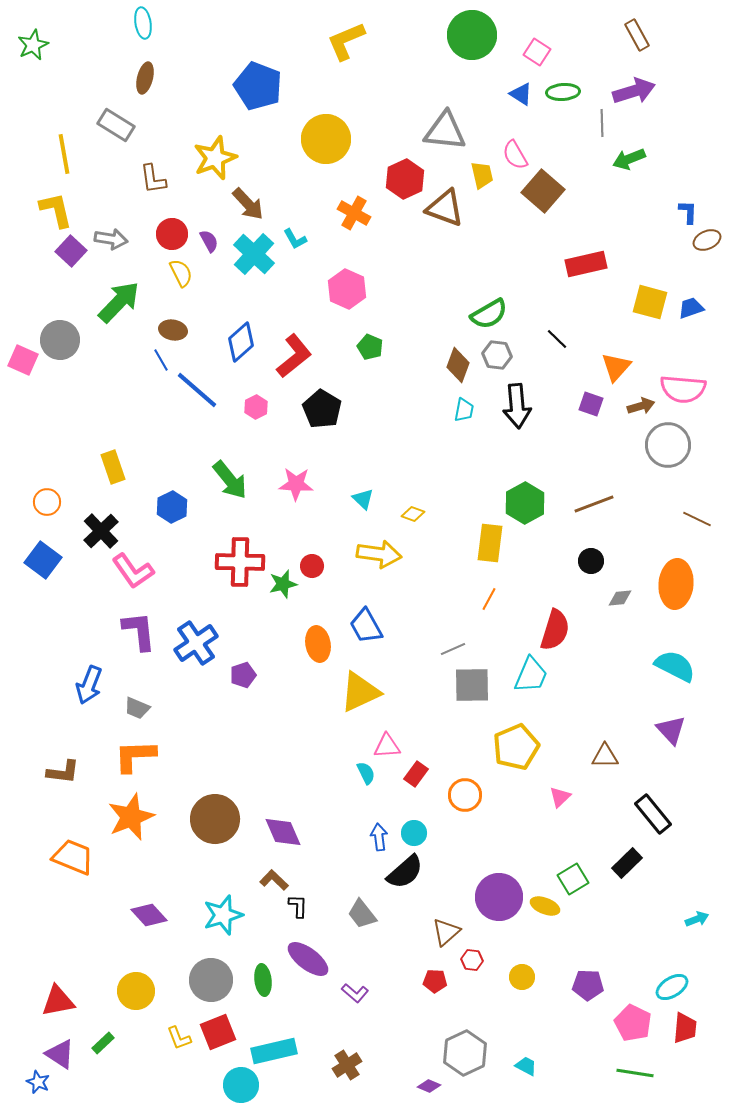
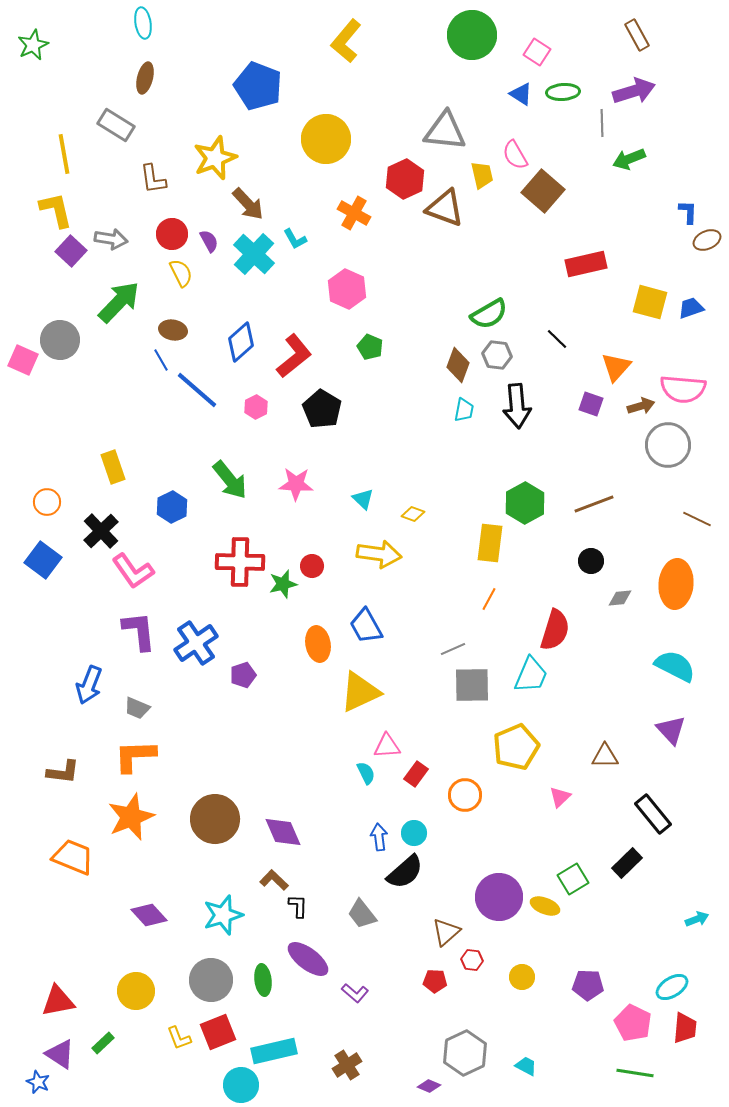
yellow L-shape at (346, 41): rotated 27 degrees counterclockwise
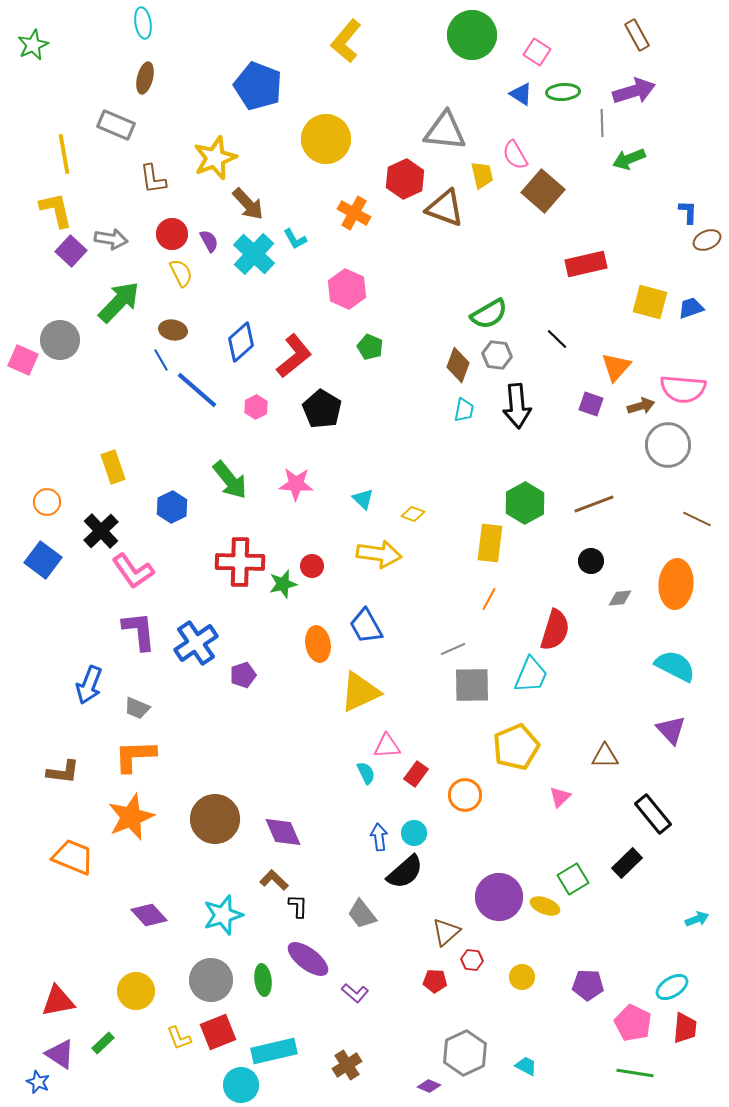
gray rectangle at (116, 125): rotated 9 degrees counterclockwise
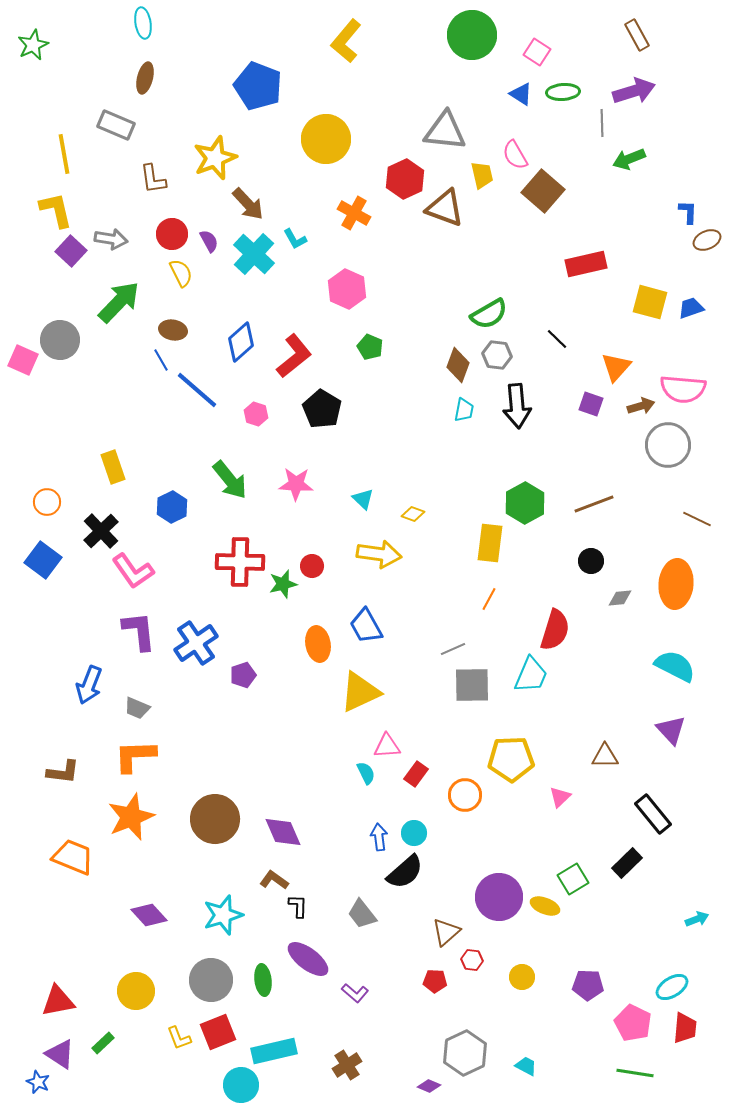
pink hexagon at (256, 407): moved 7 px down; rotated 15 degrees counterclockwise
yellow pentagon at (516, 747): moved 5 px left, 12 px down; rotated 21 degrees clockwise
brown L-shape at (274, 880): rotated 8 degrees counterclockwise
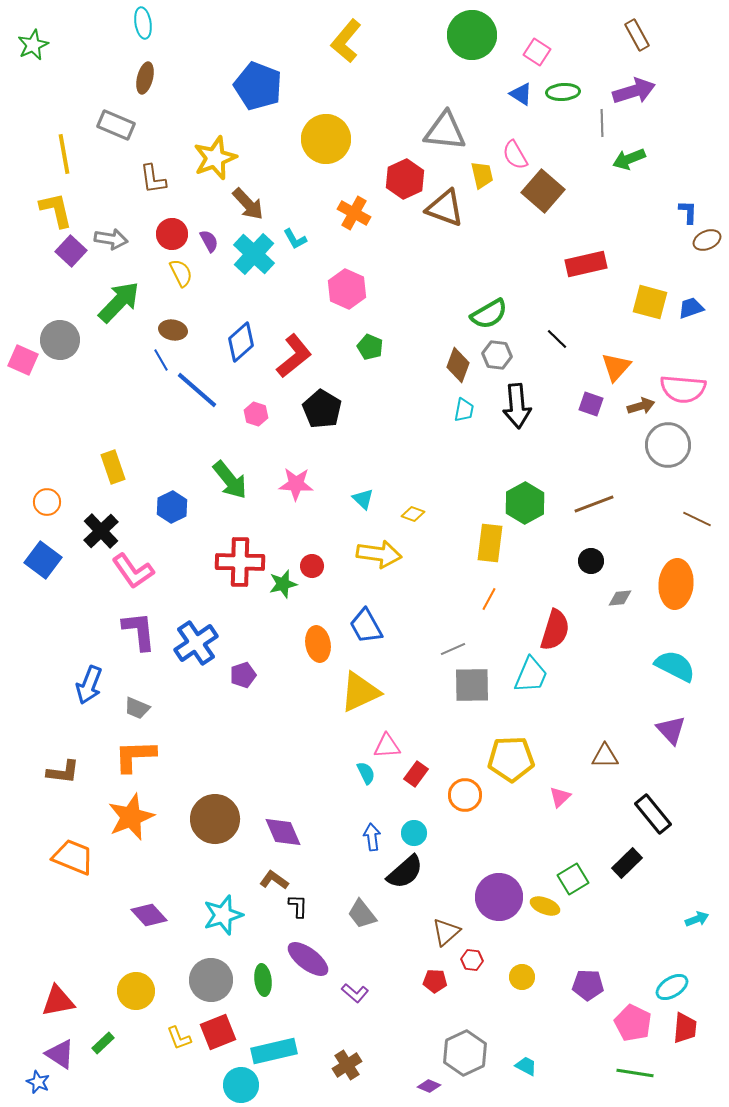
blue arrow at (379, 837): moved 7 px left
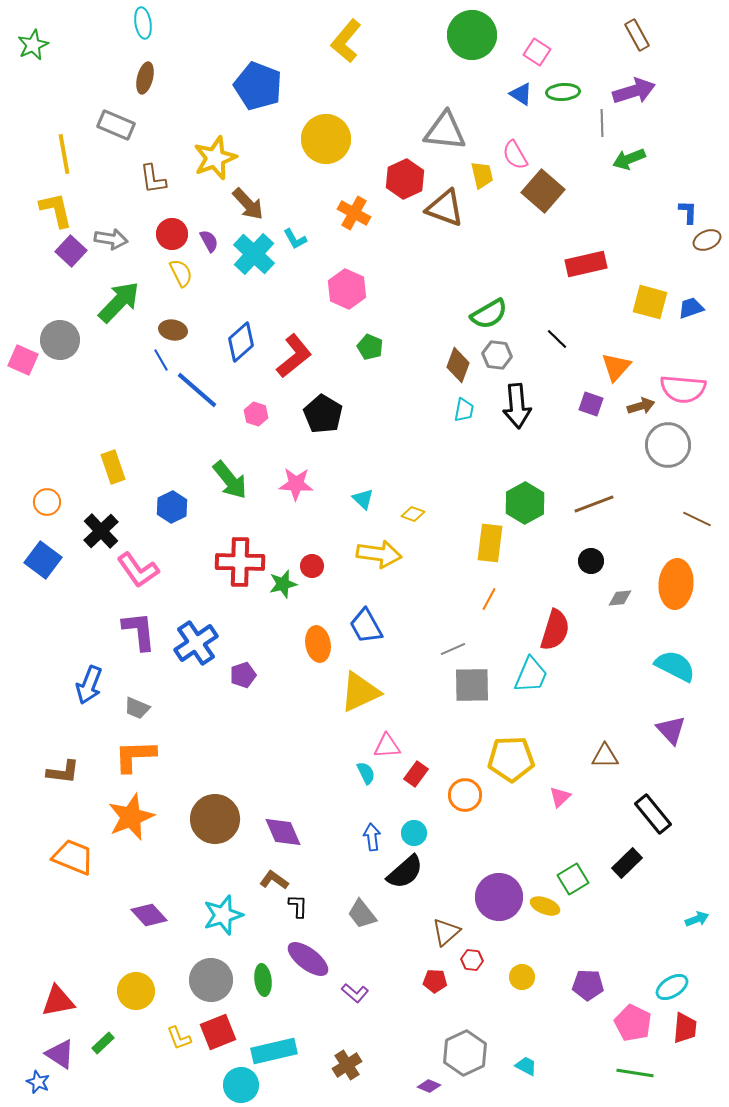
black pentagon at (322, 409): moved 1 px right, 5 px down
pink L-shape at (133, 571): moved 5 px right, 1 px up
